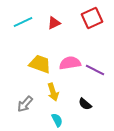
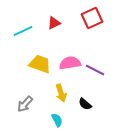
cyan line: moved 9 px down
yellow arrow: moved 8 px right, 1 px down
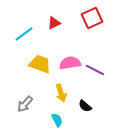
cyan line: moved 1 px right, 3 px down; rotated 12 degrees counterclockwise
black semicircle: moved 2 px down
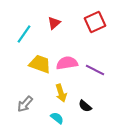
red square: moved 3 px right, 4 px down
red triangle: rotated 16 degrees counterclockwise
cyan line: rotated 18 degrees counterclockwise
pink semicircle: moved 3 px left
cyan semicircle: moved 2 px up; rotated 24 degrees counterclockwise
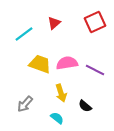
cyan line: rotated 18 degrees clockwise
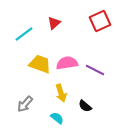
red square: moved 5 px right, 1 px up
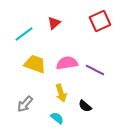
yellow trapezoid: moved 5 px left
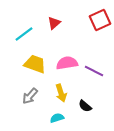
red square: moved 1 px up
purple line: moved 1 px left, 1 px down
gray arrow: moved 5 px right, 8 px up
cyan semicircle: rotated 56 degrees counterclockwise
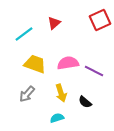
pink semicircle: moved 1 px right
gray arrow: moved 3 px left, 2 px up
black semicircle: moved 4 px up
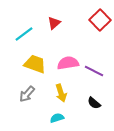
red square: rotated 20 degrees counterclockwise
black semicircle: moved 9 px right, 1 px down
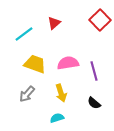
purple line: rotated 48 degrees clockwise
